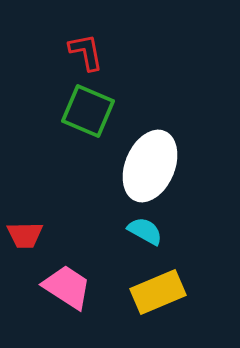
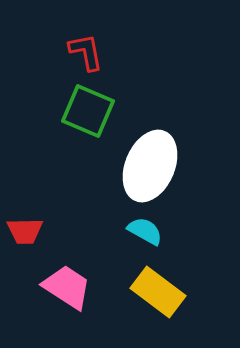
red trapezoid: moved 4 px up
yellow rectangle: rotated 60 degrees clockwise
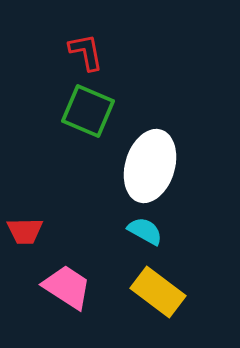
white ellipse: rotated 6 degrees counterclockwise
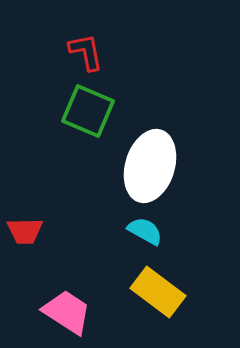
pink trapezoid: moved 25 px down
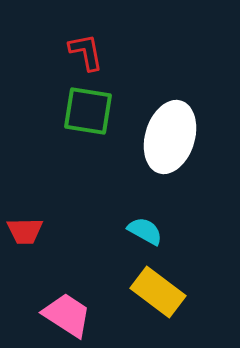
green square: rotated 14 degrees counterclockwise
white ellipse: moved 20 px right, 29 px up
pink trapezoid: moved 3 px down
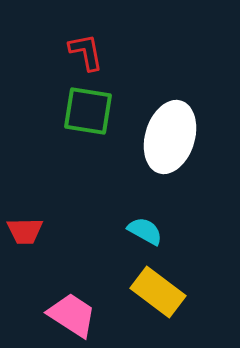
pink trapezoid: moved 5 px right
